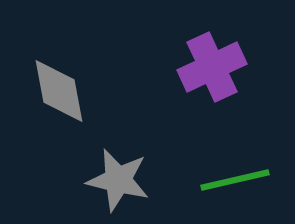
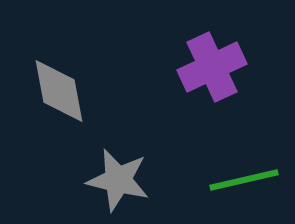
green line: moved 9 px right
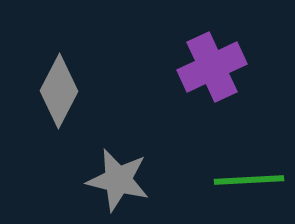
gray diamond: rotated 38 degrees clockwise
green line: moved 5 px right; rotated 10 degrees clockwise
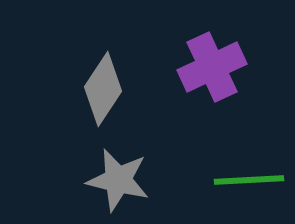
gray diamond: moved 44 px right, 2 px up; rotated 6 degrees clockwise
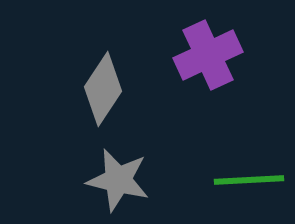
purple cross: moved 4 px left, 12 px up
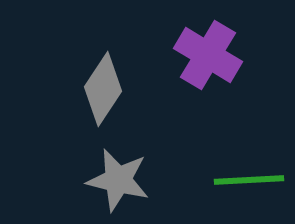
purple cross: rotated 34 degrees counterclockwise
